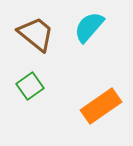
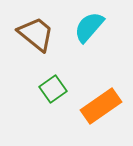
green square: moved 23 px right, 3 px down
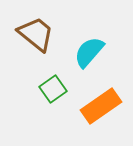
cyan semicircle: moved 25 px down
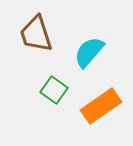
brown trapezoid: rotated 147 degrees counterclockwise
green square: moved 1 px right, 1 px down; rotated 20 degrees counterclockwise
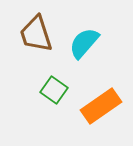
cyan semicircle: moved 5 px left, 9 px up
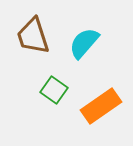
brown trapezoid: moved 3 px left, 2 px down
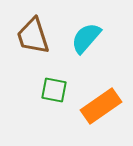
cyan semicircle: moved 2 px right, 5 px up
green square: rotated 24 degrees counterclockwise
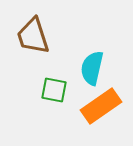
cyan semicircle: moved 6 px right, 30 px down; rotated 28 degrees counterclockwise
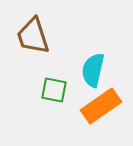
cyan semicircle: moved 1 px right, 2 px down
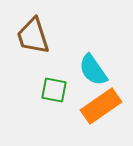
cyan semicircle: rotated 48 degrees counterclockwise
